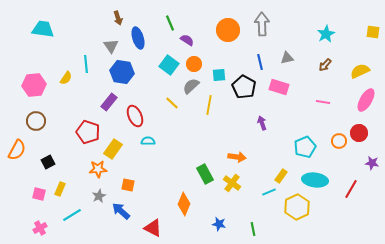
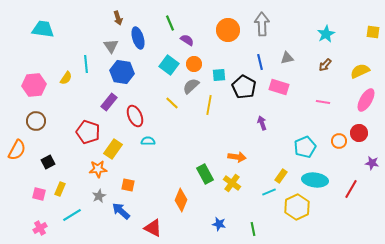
orange diamond at (184, 204): moved 3 px left, 4 px up
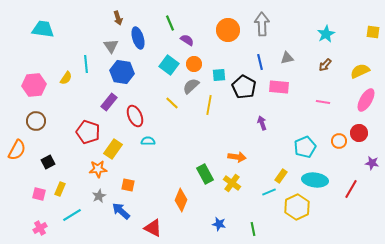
pink rectangle at (279, 87): rotated 12 degrees counterclockwise
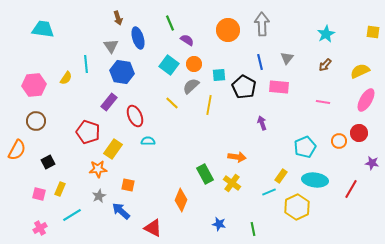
gray triangle at (287, 58): rotated 40 degrees counterclockwise
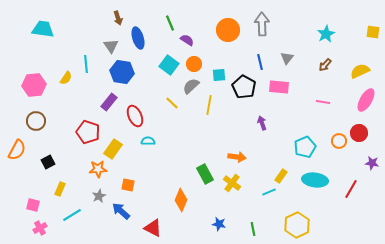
pink square at (39, 194): moved 6 px left, 11 px down
yellow hexagon at (297, 207): moved 18 px down
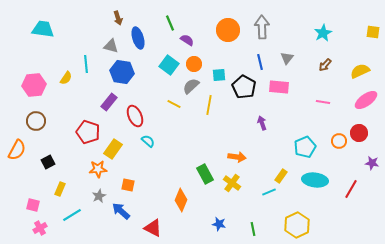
gray arrow at (262, 24): moved 3 px down
cyan star at (326, 34): moved 3 px left, 1 px up
gray triangle at (111, 46): rotated 42 degrees counterclockwise
pink ellipse at (366, 100): rotated 25 degrees clockwise
yellow line at (172, 103): moved 2 px right, 1 px down; rotated 16 degrees counterclockwise
cyan semicircle at (148, 141): rotated 40 degrees clockwise
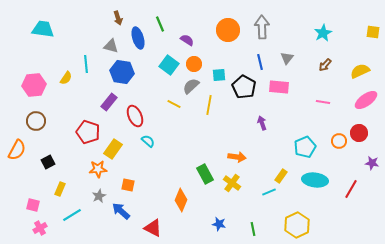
green line at (170, 23): moved 10 px left, 1 px down
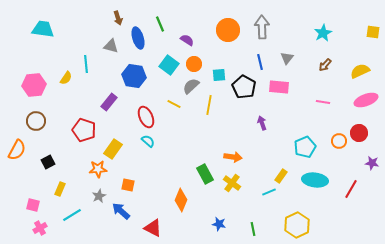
blue hexagon at (122, 72): moved 12 px right, 4 px down
pink ellipse at (366, 100): rotated 15 degrees clockwise
red ellipse at (135, 116): moved 11 px right, 1 px down
red pentagon at (88, 132): moved 4 px left, 2 px up
orange arrow at (237, 157): moved 4 px left
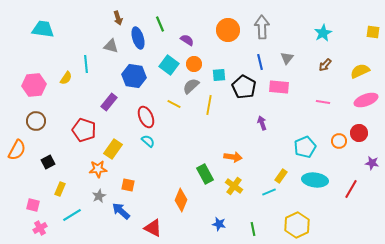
yellow cross at (232, 183): moved 2 px right, 3 px down
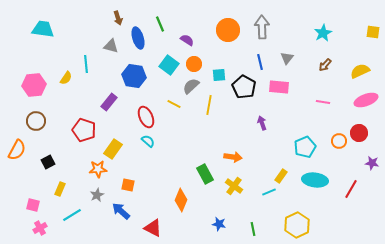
gray star at (99, 196): moved 2 px left, 1 px up
